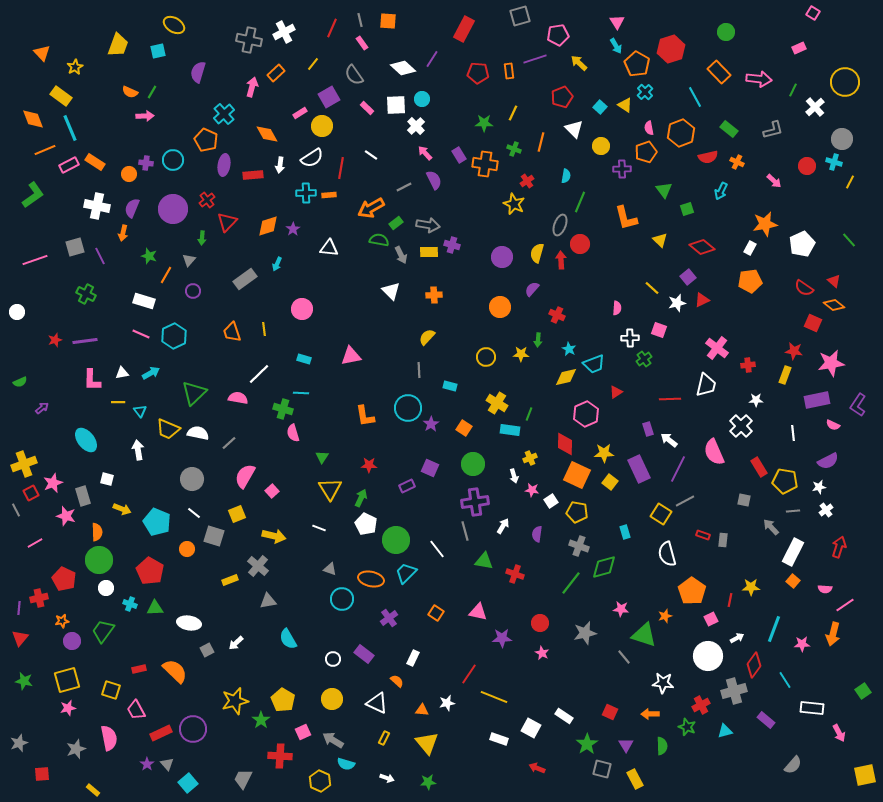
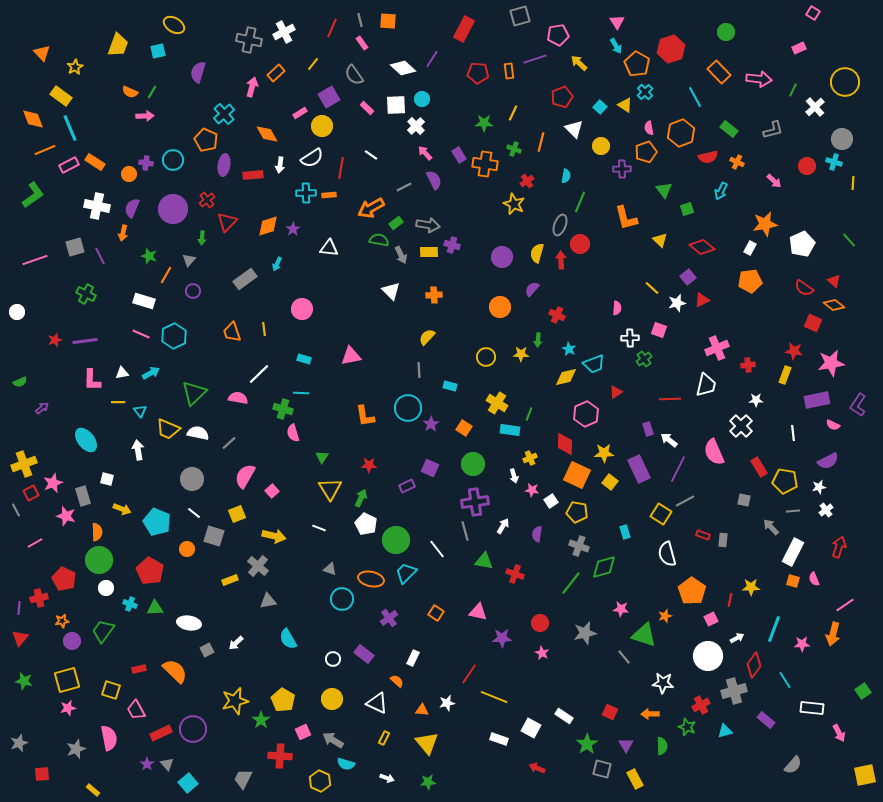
yellow line at (850, 182): moved 3 px right, 1 px down; rotated 24 degrees counterclockwise
pink cross at (717, 348): rotated 30 degrees clockwise
orange square at (793, 581): rotated 24 degrees counterclockwise
pink semicircle at (825, 589): moved 11 px left, 10 px up; rotated 64 degrees clockwise
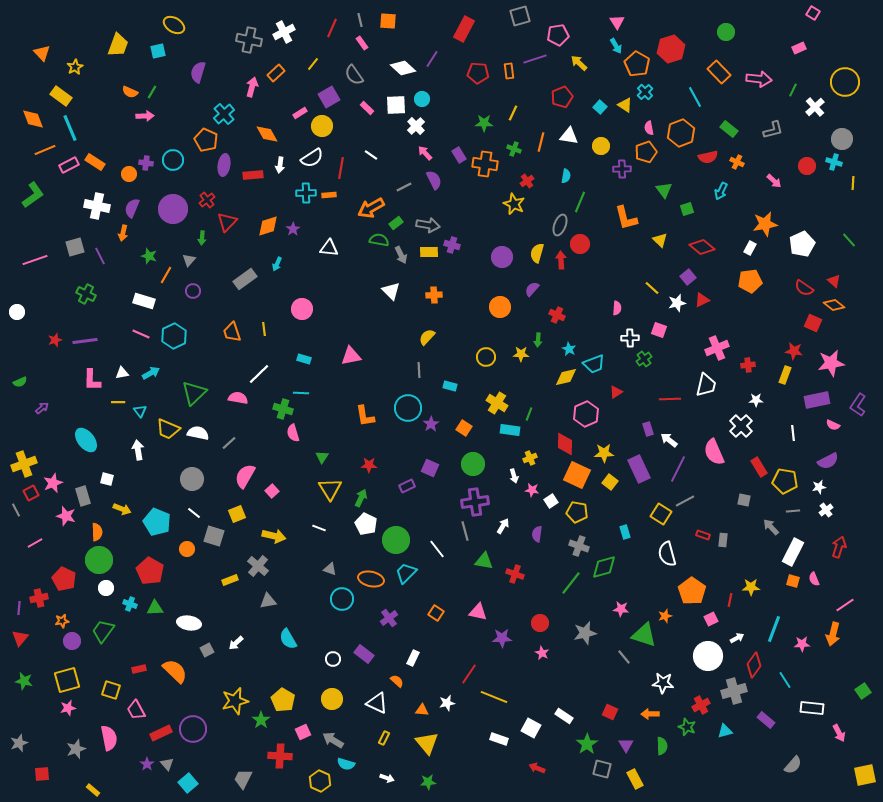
white triangle at (574, 129): moved 5 px left, 7 px down; rotated 36 degrees counterclockwise
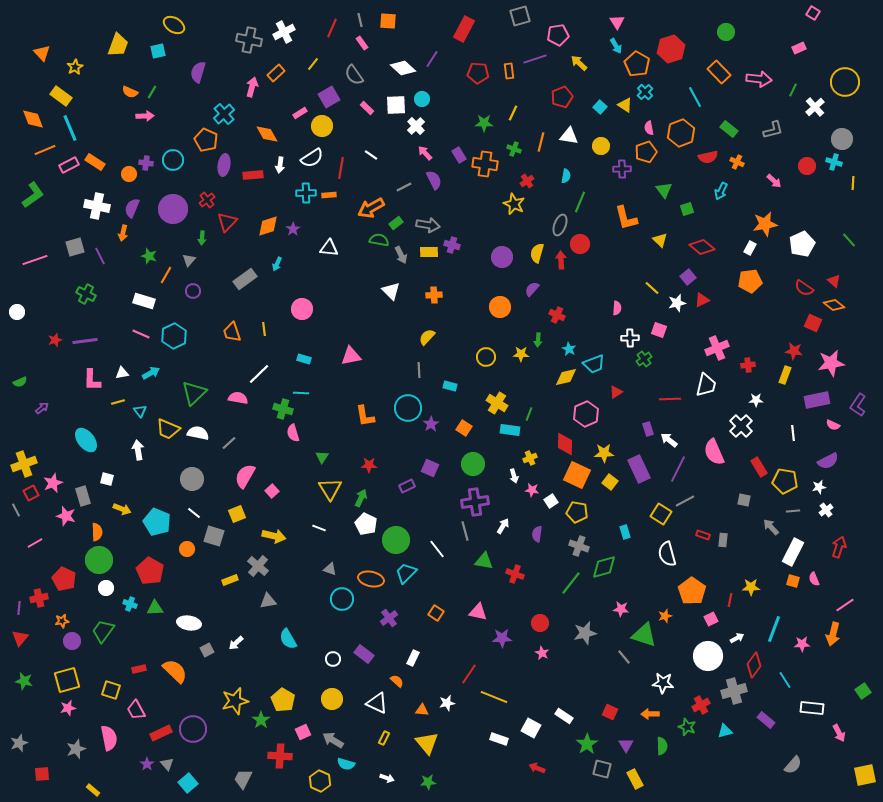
yellow line at (118, 402): rotated 16 degrees counterclockwise
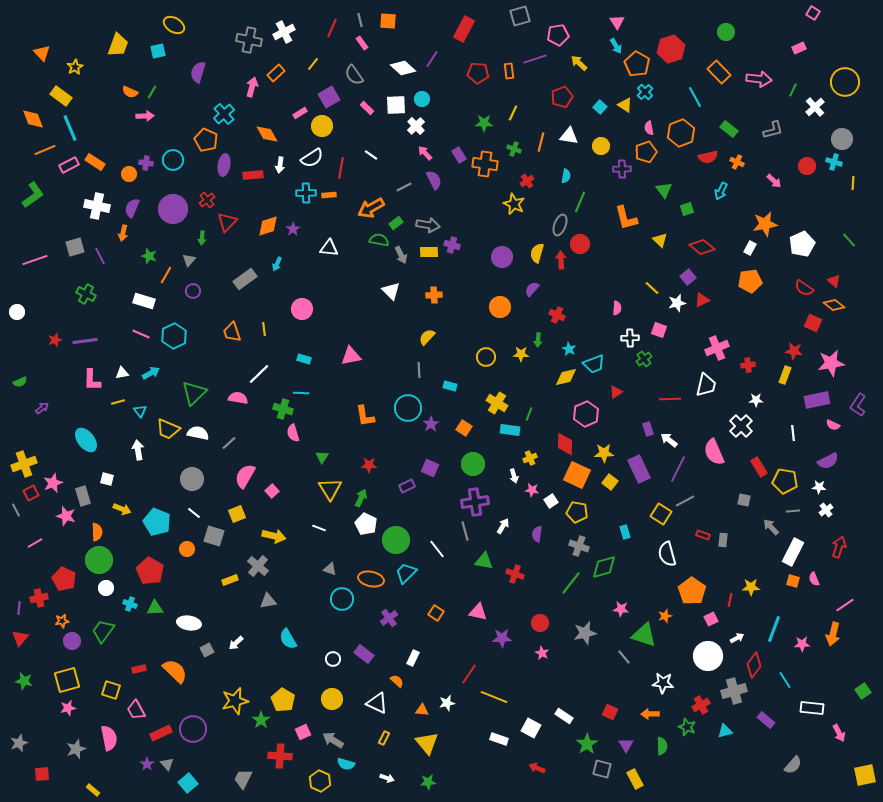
white star at (819, 487): rotated 16 degrees clockwise
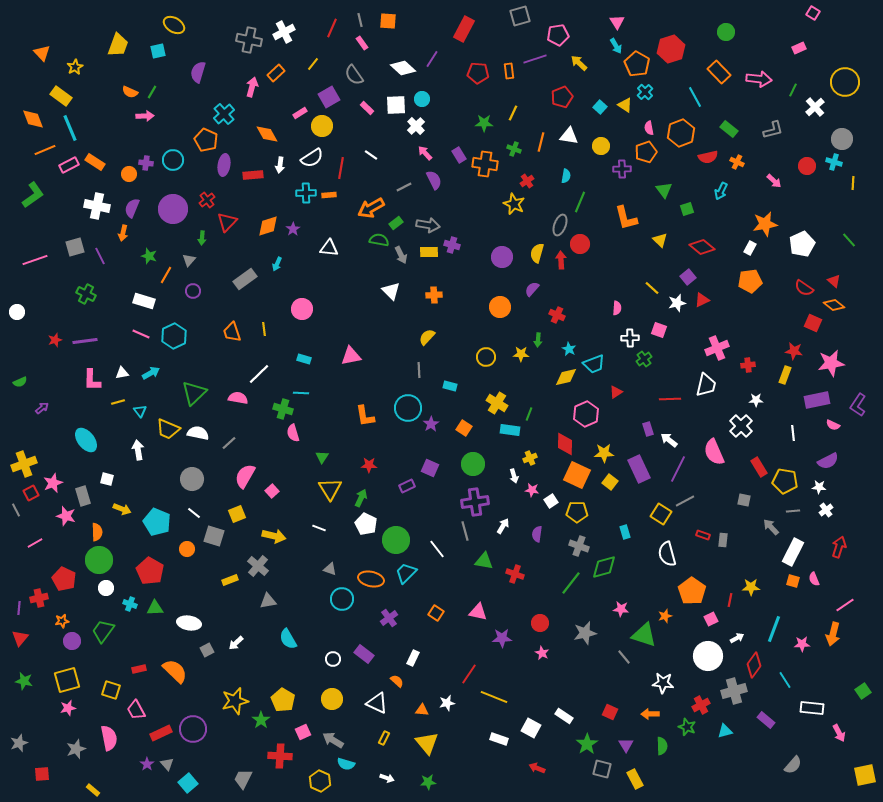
yellow pentagon at (577, 512): rotated 10 degrees counterclockwise
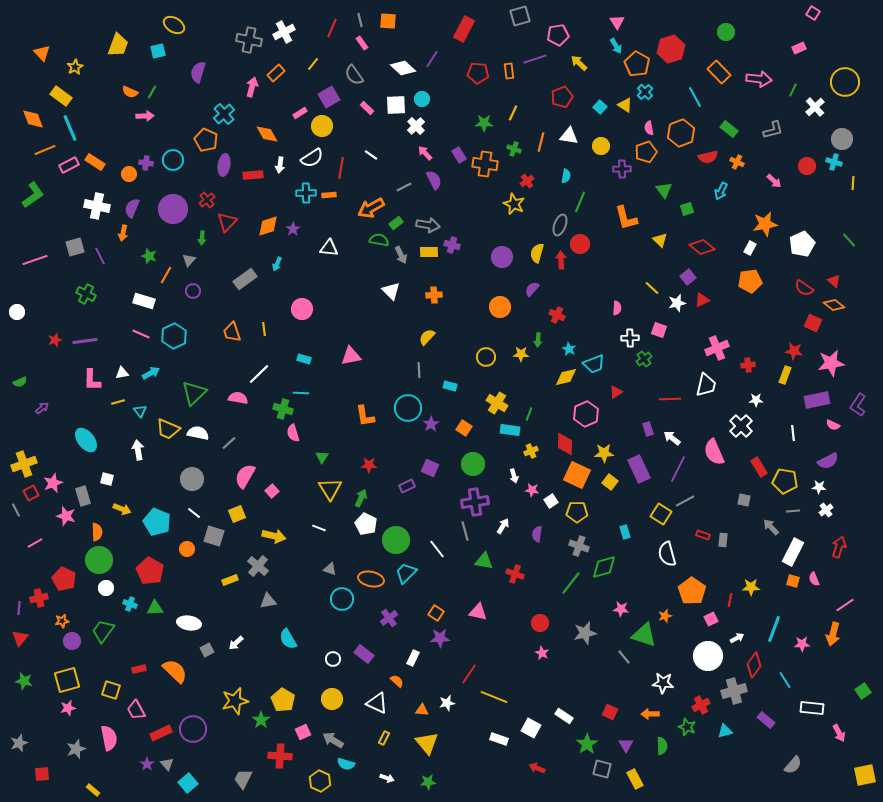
white arrow at (669, 440): moved 3 px right, 2 px up
yellow cross at (530, 458): moved 1 px right, 7 px up
purple star at (502, 638): moved 62 px left
